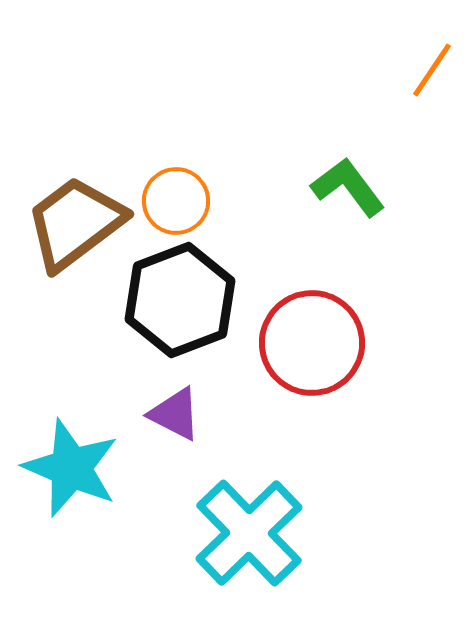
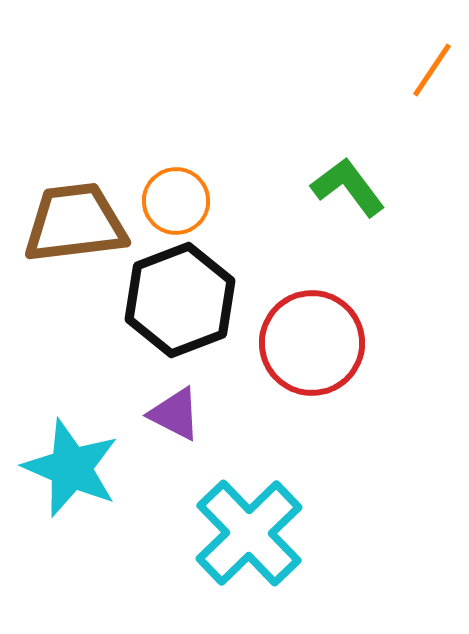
brown trapezoid: rotated 30 degrees clockwise
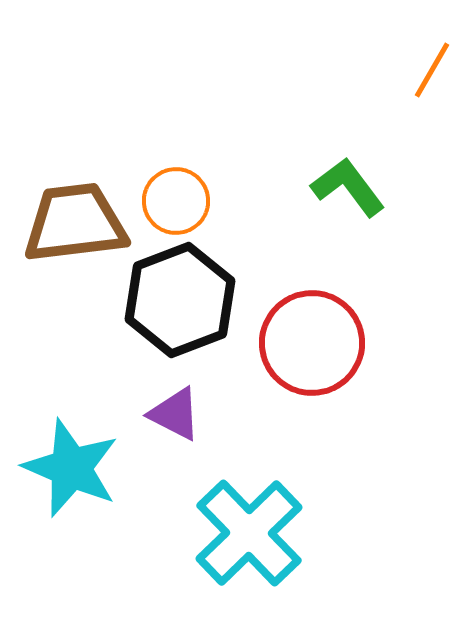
orange line: rotated 4 degrees counterclockwise
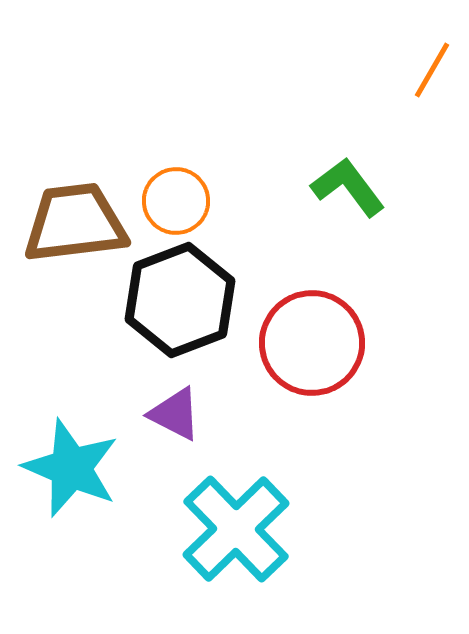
cyan cross: moved 13 px left, 4 px up
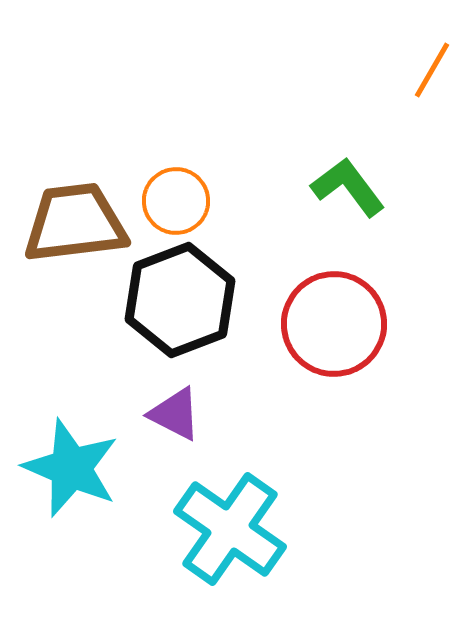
red circle: moved 22 px right, 19 px up
cyan cross: moved 6 px left; rotated 11 degrees counterclockwise
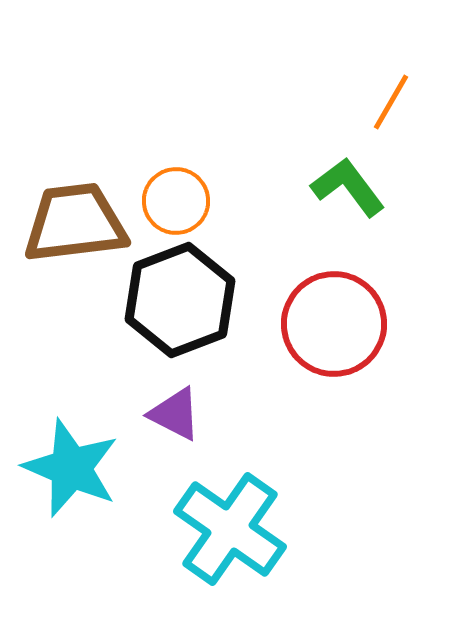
orange line: moved 41 px left, 32 px down
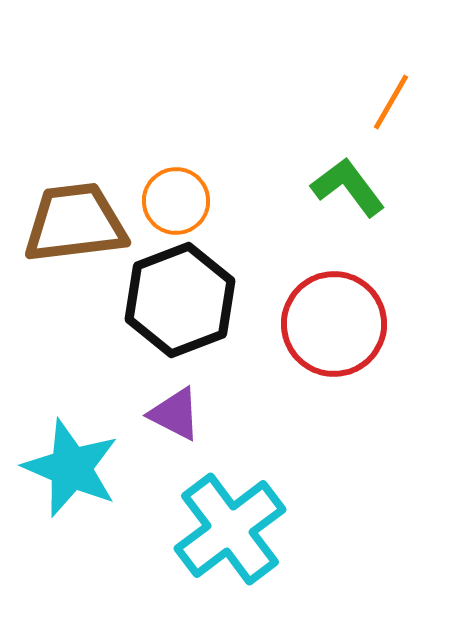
cyan cross: rotated 18 degrees clockwise
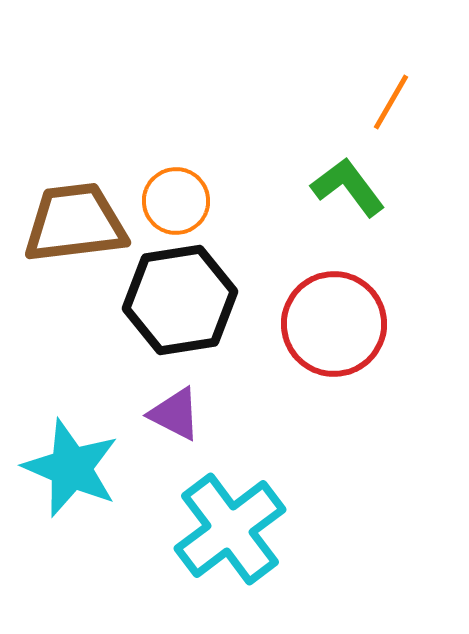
black hexagon: rotated 12 degrees clockwise
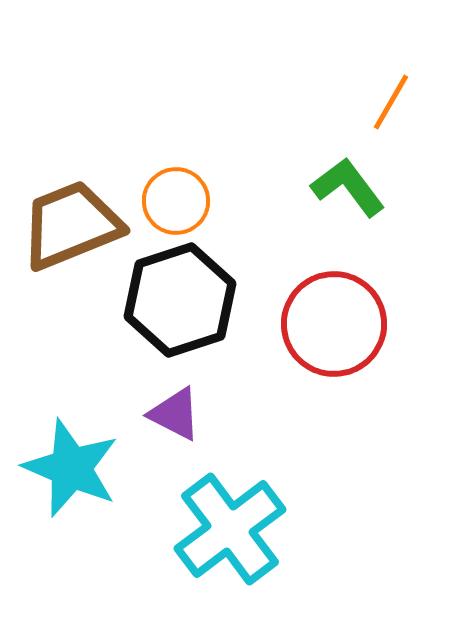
brown trapezoid: moved 4 px left, 2 px down; rotated 15 degrees counterclockwise
black hexagon: rotated 9 degrees counterclockwise
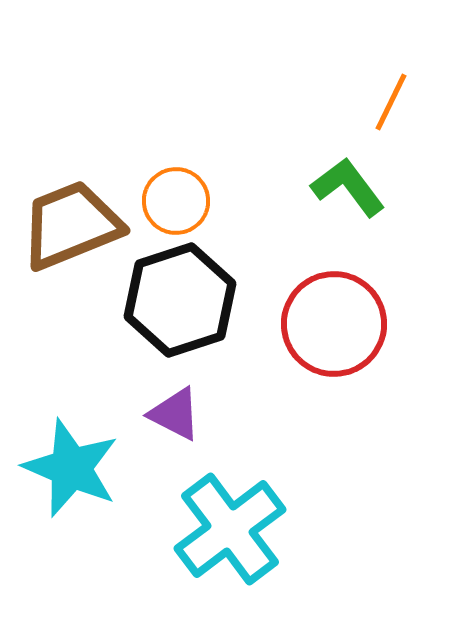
orange line: rotated 4 degrees counterclockwise
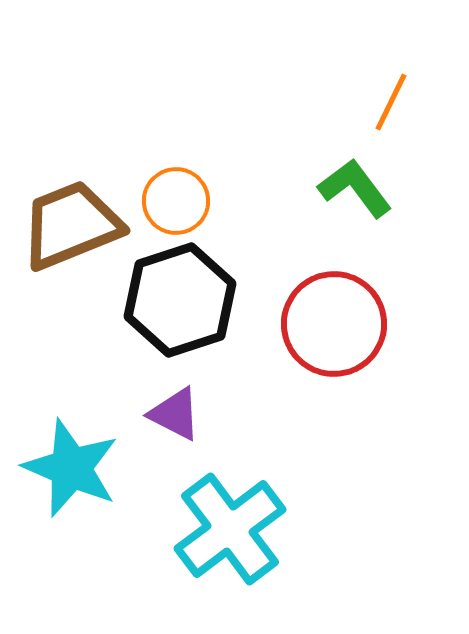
green L-shape: moved 7 px right, 1 px down
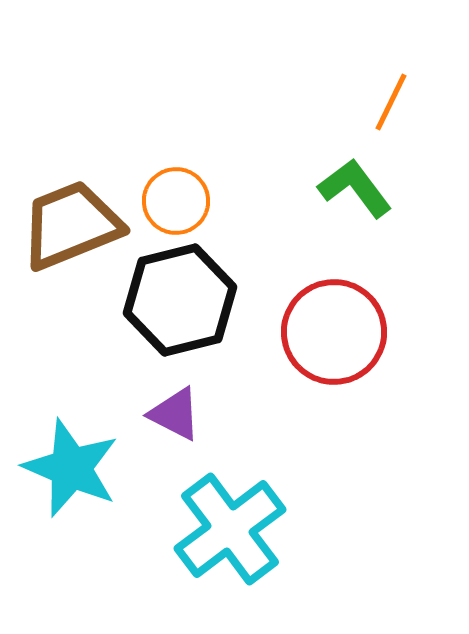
black hexagon: rotated 4 degrees clockwise
red circle: moved 8 px down
